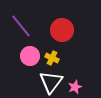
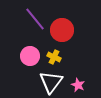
purple line: moved 14 px right, 7 px up
yellow cross: moved 2 px right, 1 px up
pink star: moved 3 px right, 2 px up; rotated 24 degrees counterclockwise
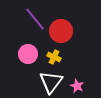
red circle: moved 1 px left, 1 px down
pink circle: moved 2 px left, 2 px up
pink star: moved 1 px left, 1 px down
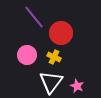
purple line: moved 1 px left, 2 px up
red circle: moved 2 px down
pink circle: moved 1 px left, 1 px down
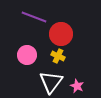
purple line: rotated 30 degrees counterclockwise
red circle: moved 1 px down
yellow cross: moved 4 px right, 1 px up
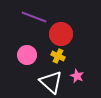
white triangle: rotated 25 degrees counterclockwise
pink star: moved 10 px up
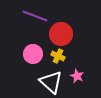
purple line: moved 1 px right, 1 px up
pink circle: moved 6 px right, 1 px up
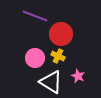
pink circle: moved 2 px right, 4 px down
pink star: moved 1 px right
white triangle: rotated 10 degrees counterclockwise
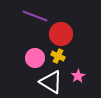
pink star: rotated 16 degrees clockwise
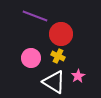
pink circle: moved 4 px left
white triangle: moved 3 px right
